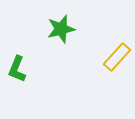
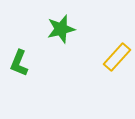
green L-shape: moved 2 px right, 6 px up
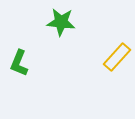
green star: moved 7 px up; rotated 20 degrees clockwise
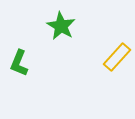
green star: moved 4 px down; rotated 24 degrees clockwise
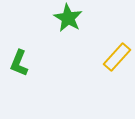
green star: moved 7 px right, 8 px up
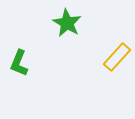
green star: moved 1 px left, 5 px down
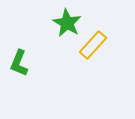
yellow rectangle: moved 24 px left, 12 px up
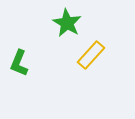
yellow rectangle: moved 2 px left, 10 px down
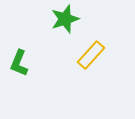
green star: moved 2 px left, 4 px up; rotated 24 degrees clockwise
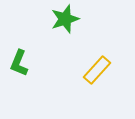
yellow rectangle: moved 6 px right, 15 px down
